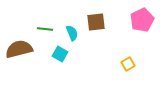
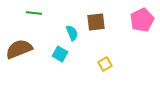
green line: moved 11 px left, 16 px up
brown semicircle: rotated 8 degrees counterclockwise
yellow square: moved 23 px left
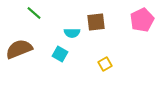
green line: rotated 35 degrees clockwise
cyan semicircle: rotated 112 degrees clockwise
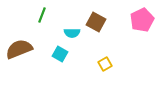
green line: moved 8 px right, 2 px down; rotated 70 degrees clockwise
brown square: rotated 36 degrees clockwise
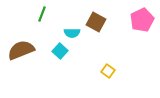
green line: moved 1 px up
brown semicircle: moved 2 px right, 1 px down
cyan square: moved 3 px up; rotated 14 degrees clockwise
yellow square: moved 3 px right, 7 px down; rotated 24 degrees counterclockwise
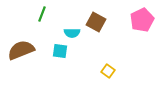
cyan square: rotated 35 degrees counterclockwise
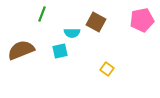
pink pentagon: rotated 15 degrees clockwise
cyan square: rotated 21 degrees counterclockwise
yellow square: moved 1 px left, 2 px up
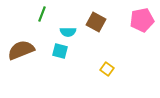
cyan semicircle: moved 4 px left, 1 px up
cyan square: rotated 28 degrees clockwise
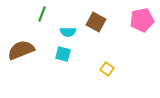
cyan square: moved 3 px right, 3 px down
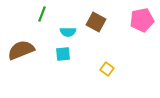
cyan square: rotated 21 degrees counterclockwise
